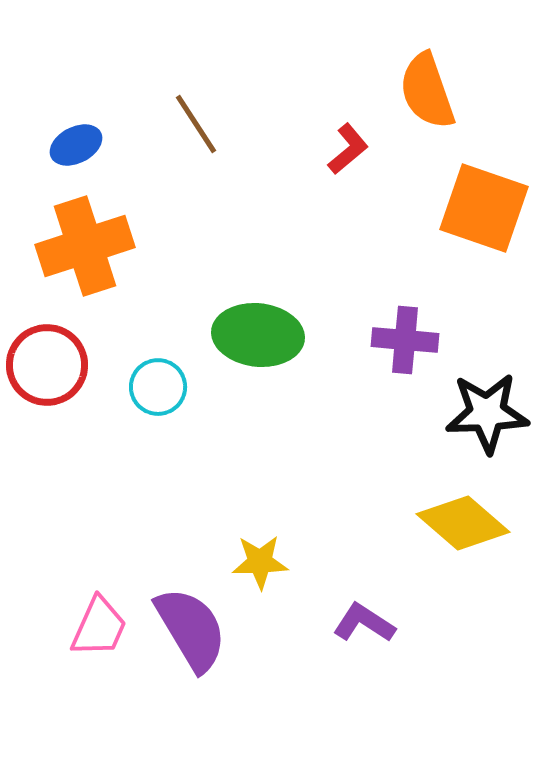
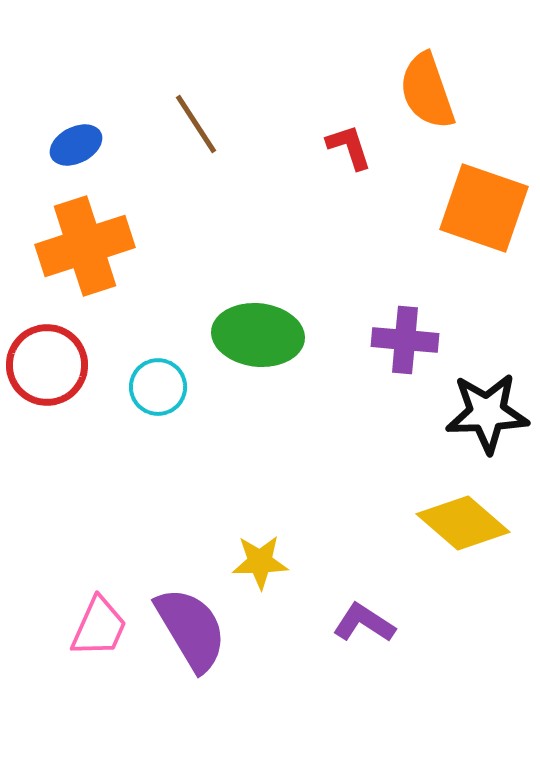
red L-shape: moved 1 px right, 2 px up; rotated 68 degrees counterclockwise
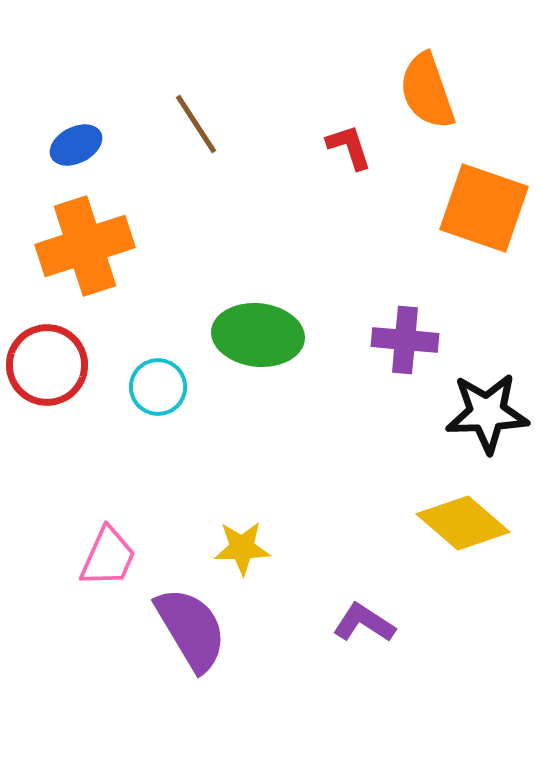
yellow star: moved 18 px left, 14 px up
pink trapezoid: moved 9 px right, 70 px up
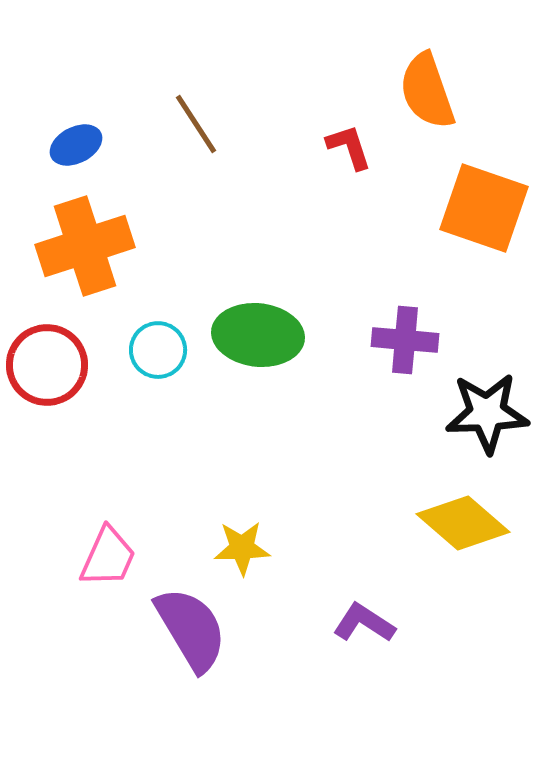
cyan circle: moved 37 px up
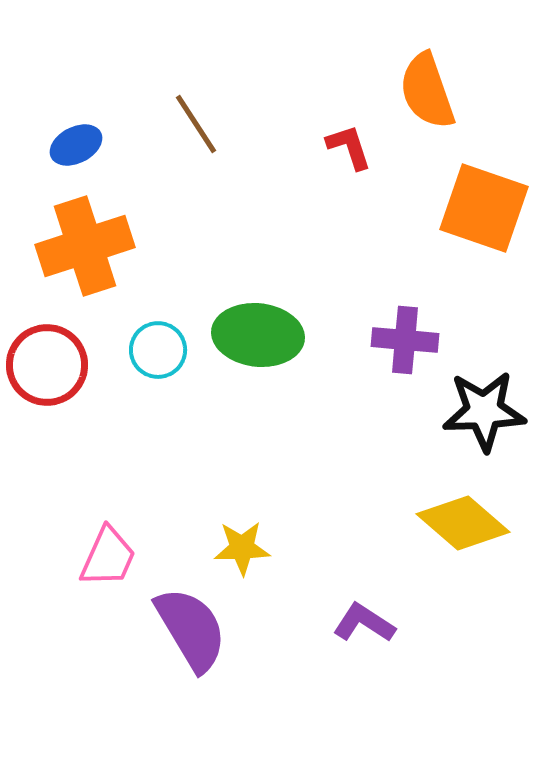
black star: moved 3 px left, 2 px up
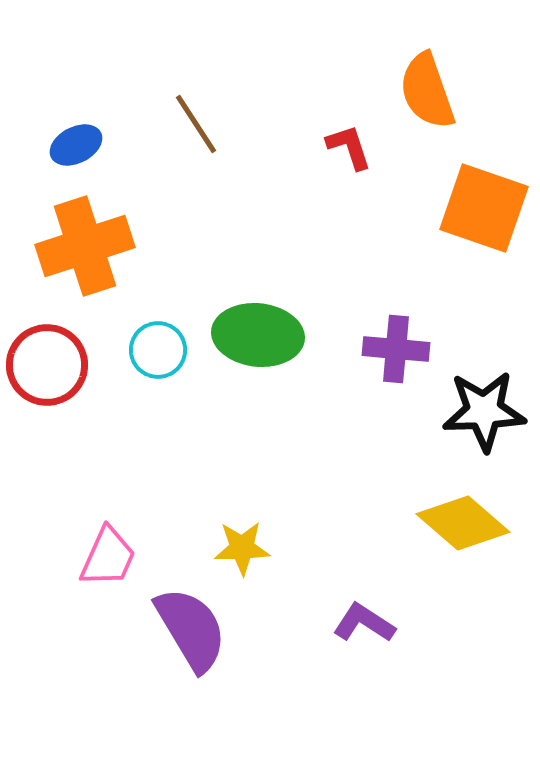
purple cross: moved 9 px left, 9 px down
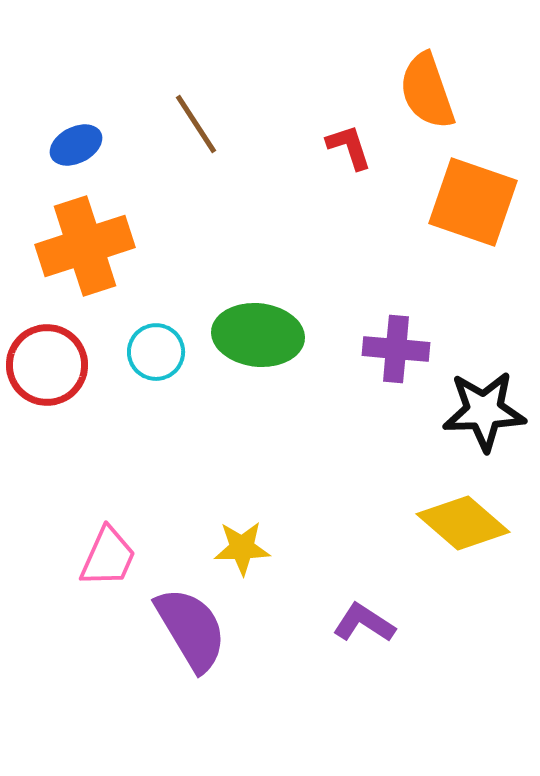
orange square: moved 11 px left, 6 px up
cyan circle: moved 2 px left, 2 px down
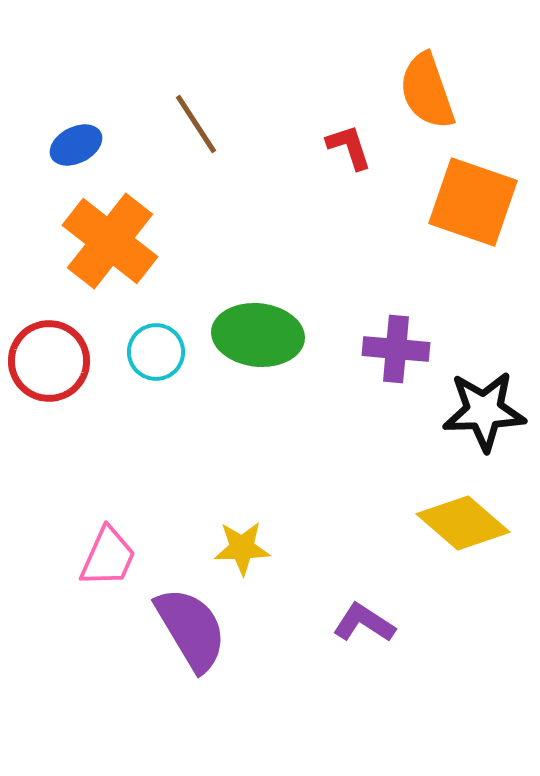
orange cross: moved 25 px right, 5 px up; rotated 34 degrees counterclockwise
red circle: moved 2 px right, 4 px up
